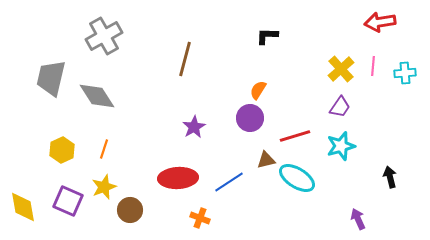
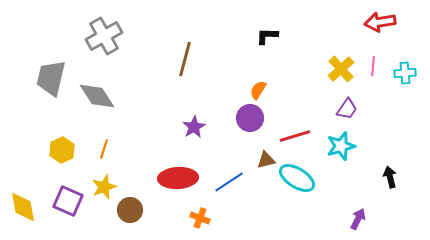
purple trapezoid: moved 7 px right, 2 px down
purple arrow: rotated 50 degrees clockwise
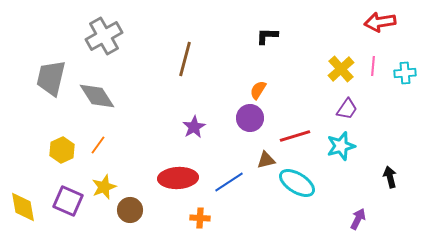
orange line: moved 6 px left, 4 px up; rotated 18 degrees clockwise
cyan ellipse: moved 5 px down
orange cross: rotated 18 degrees counterclockwise
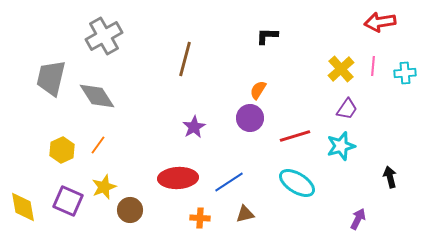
brown triangle: moved 21 px left, 54 px down
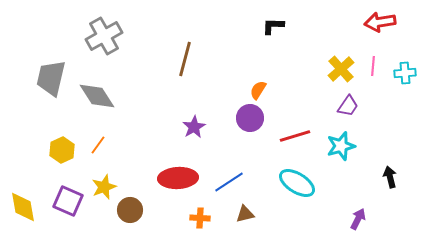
black L-shape: moved 6 px right, 10 px up
purple trapezoid: moved 1 px right, 3 px up
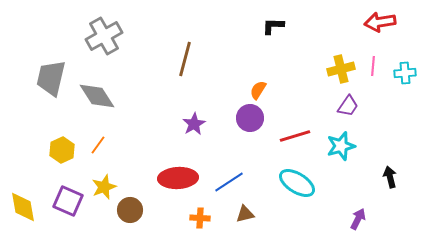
yellow cross: rotated 28 degrees clockwise
purple star: moved 3 px up
